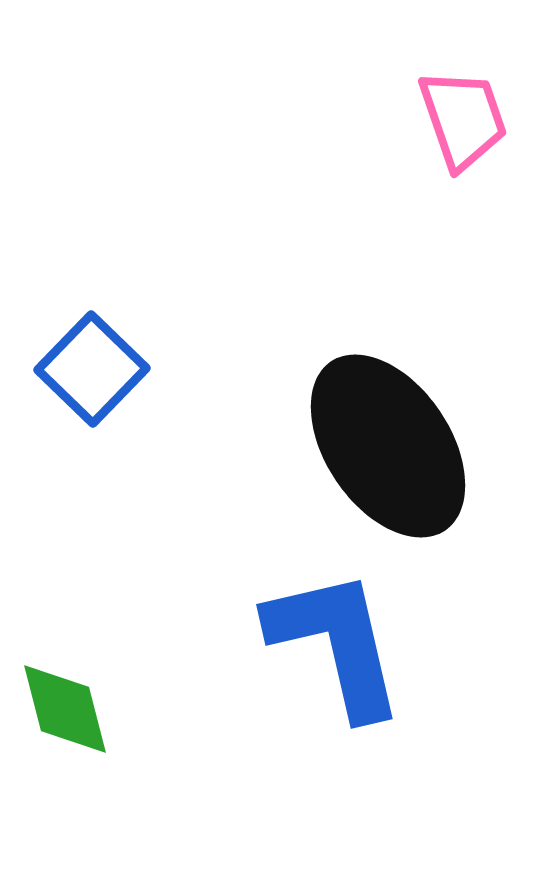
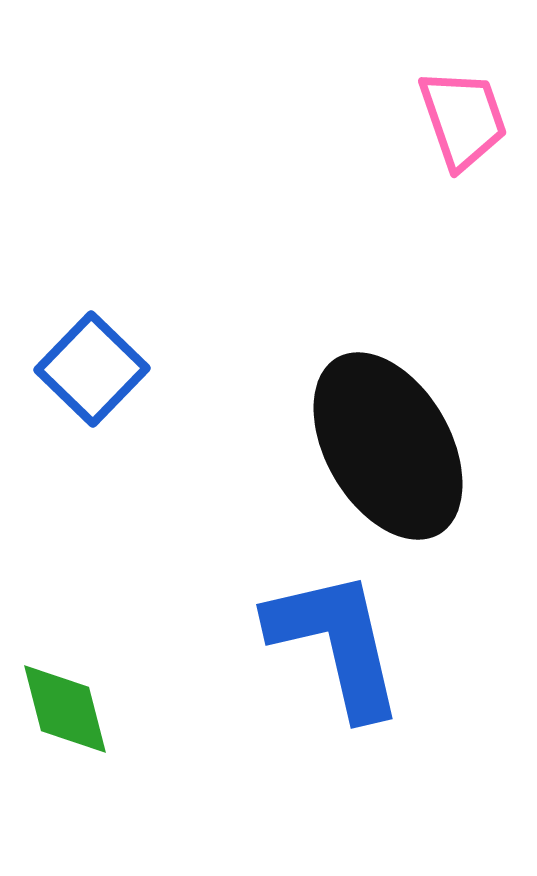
black ellipse: rotated 4 degrees clockwise
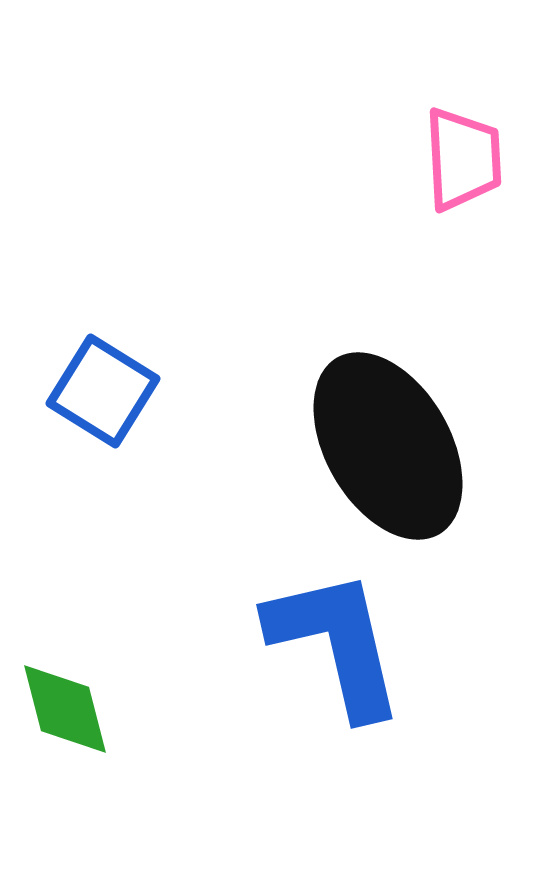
pink trapezoid: moved 40 px down; rotated 16 degrees clockwise
blue square: moved 11 px right, 22 px down; rotated 12 degrees counterclockwise
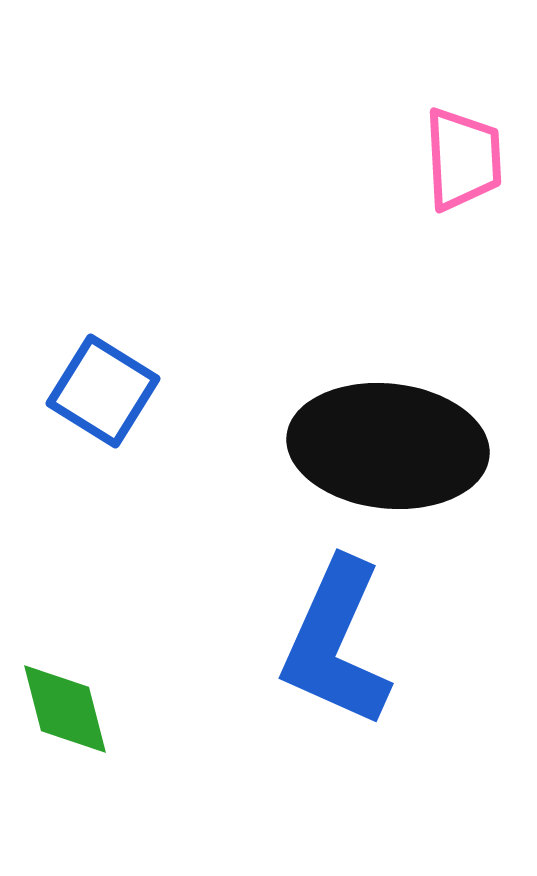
black ellipse: rotated 54 degrees counterclockwise
blue L-shape: rotated 143 degrees counterclockwise
